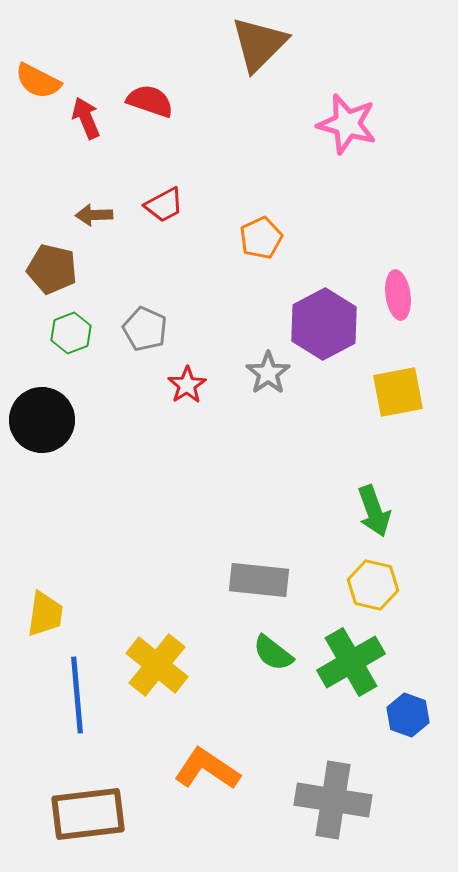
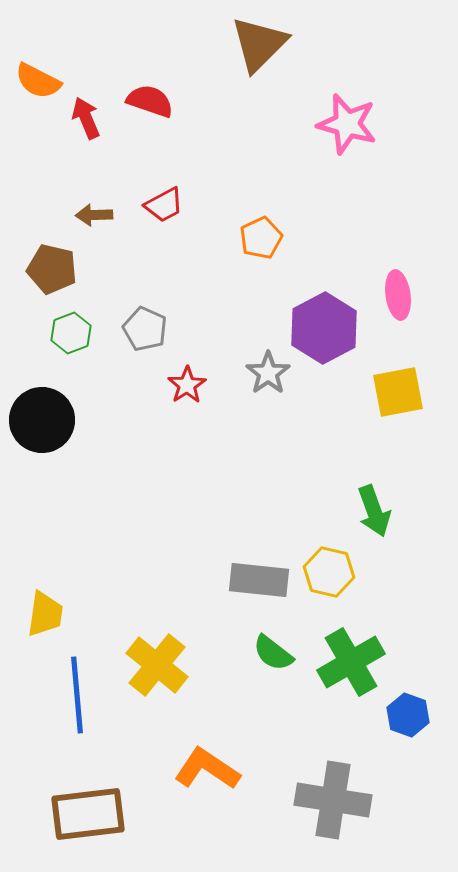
purple hexagon: moved 4 px down
yellow hexagon: moved 44 px left, 13 px up
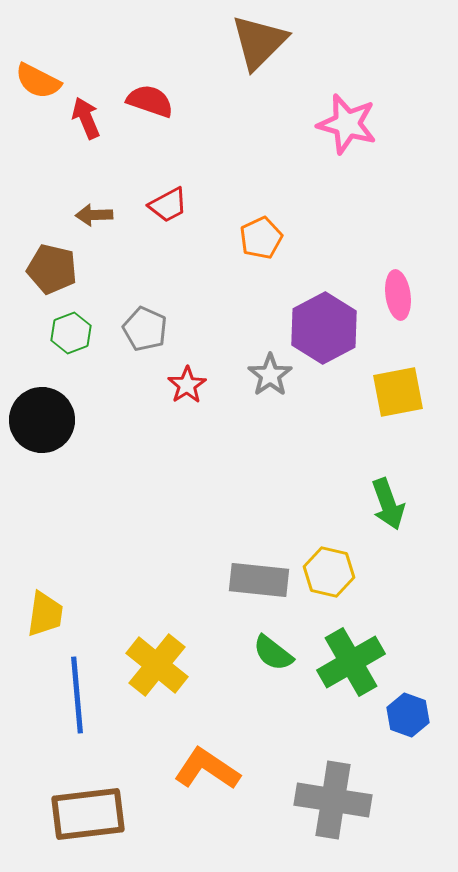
brown triangle: moved 2 px up
red trapezoid: moved 4 px right
gray star: moved 2 px right, 2 px down
green arrow: moved 14 px right, 7 px up
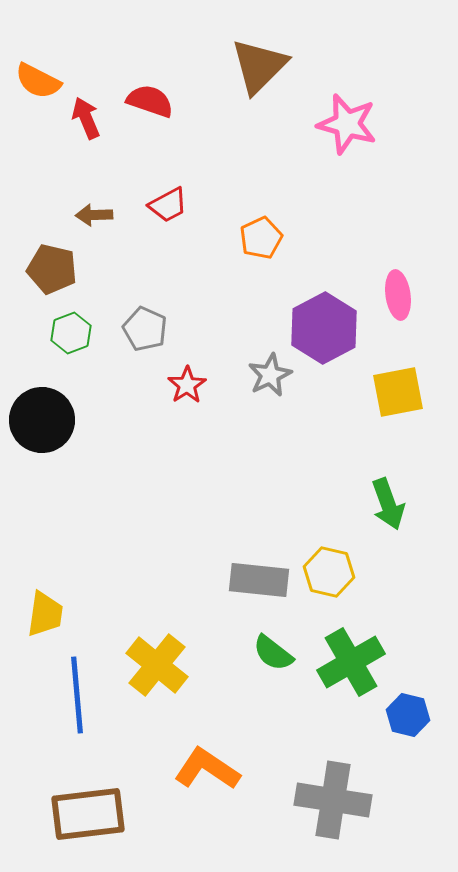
brown triangle: moved 24 px down
gray star: rotated 9 degrees clockwise
blue hexagon: rotated 6 degrees counterclockwise
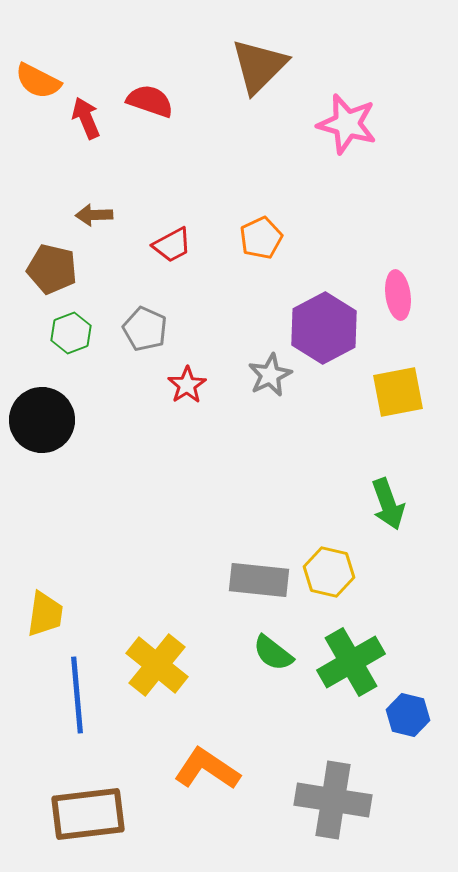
red trapezoid: moved 4 px right, 40 px down
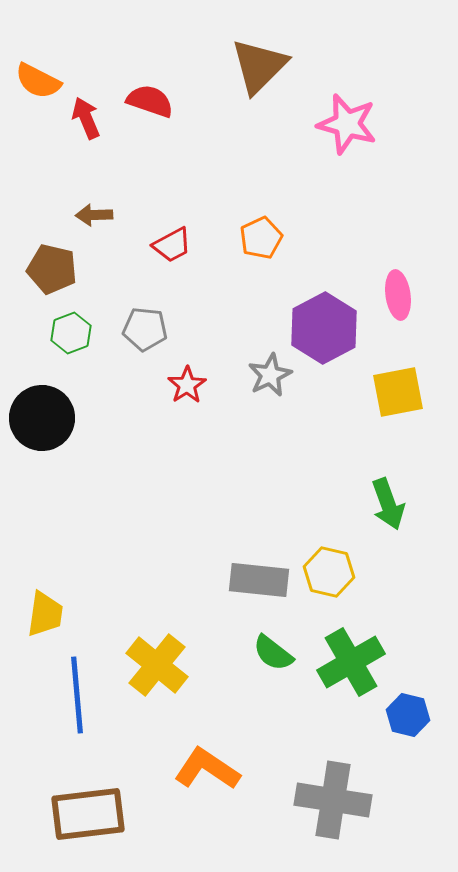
gray pentagon: rotated 18 degrees counterclockwise
black circle: moved 2 px up
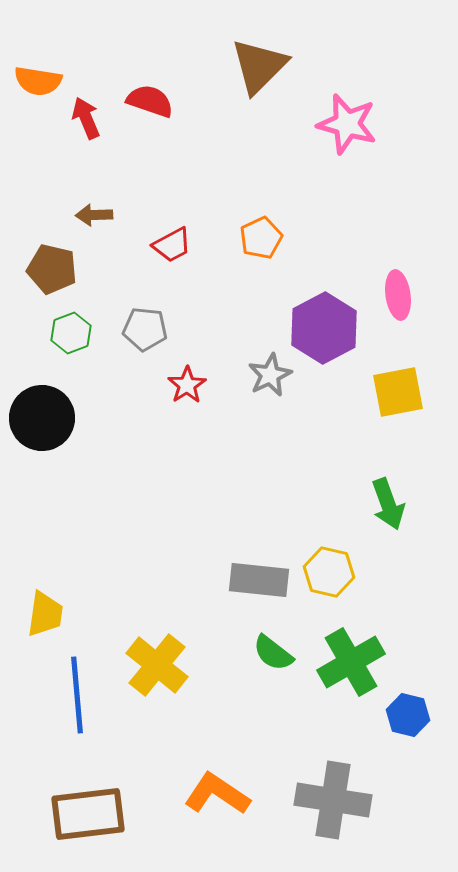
orange semicircle: rotated 18 degrees counterclockwise
orange L-shape: moved 10 px right, 25 px down
